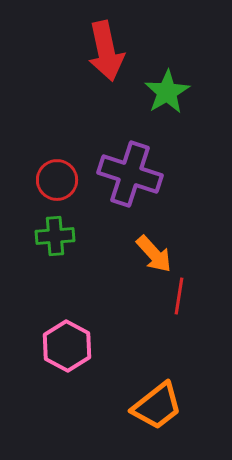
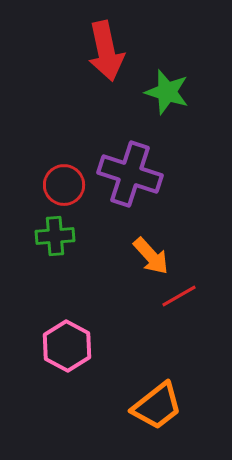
green star: rotated 24 degrees counterclockwise
red circle: moved 7 px right, 5 px down
orange arrow: moved 3 px left, 2 px down
red line: rotated 51 degrees clockwise
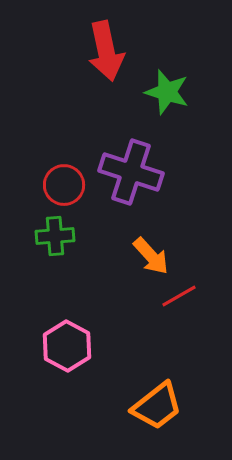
purple cross: moved 1 px right, 2 px up
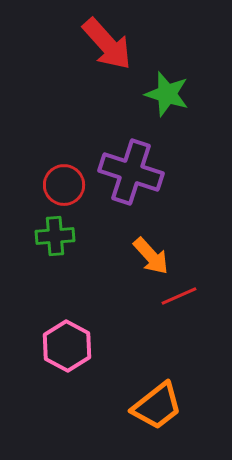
red arrow: moved 1 px right, 7 px up; rotated 30 degrees counterclockwise
green star: moved 2 px down
red line: rotated 6 degrees clockwise
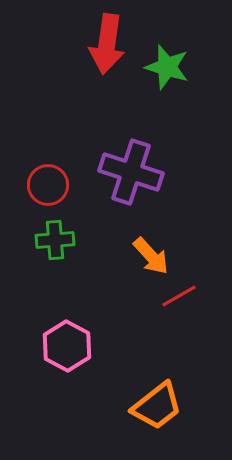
red arrow: rotated 50 degrees clockwise
green star: moved 27 px up
red circle: moved 16 px left
green cross: moved 4 px down
red line: rotated 6 degrees counterclockwise
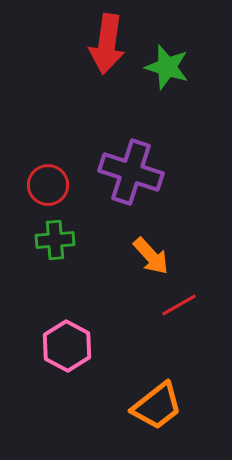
red line: moved 9 px down
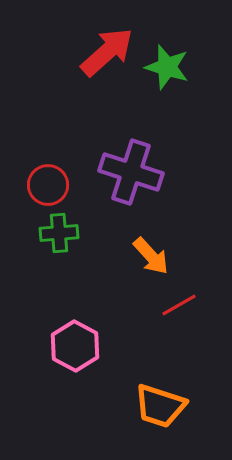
red arrow: moved 8 px down; rotated 140 degrees counterclockwise
green cross: moved 4 px right, 7 px up
pink hexagon: moved 8 px right
orange trapezoid: moved 3 px right; rotated 56 degrees clockwise
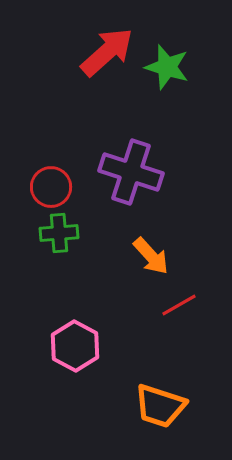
red circle: moved 3 px right, 2 px down
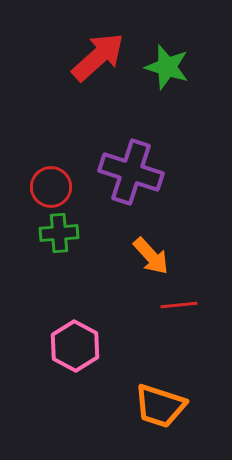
red arrow: moved 9 px left, 5 px down
red line: rotated 24 degrees clockwise
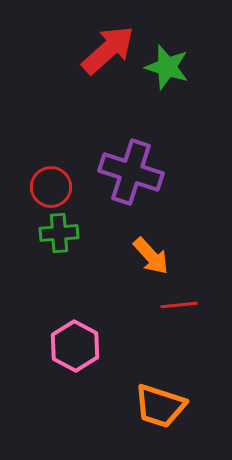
red arrow: moved 10 px right, 7 px up
